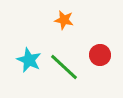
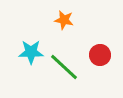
cyan star: moved 2 px right, 8 px up; rotated 25 degrees counterclockwise
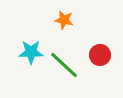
green line: moved 2 px up
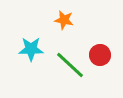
cyan star: moved 3 px up
green line: moved 6 px right
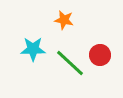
cyan star: moved 2 px right
green line: moved 2 px up
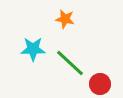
orange star: moved 1 px right, 1 px up
red circle: moved 29 px down
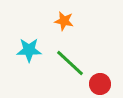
orange star: moved 1 px left, 2 px down
cyan star: moved 4 px left, 1 px down
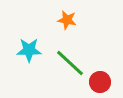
orange star: moved 3 px right, 1 px up
red circle: moved 2 px up
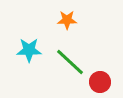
orange star: rotated 12 degrees counterclockwise
green line: moved 1 px up
